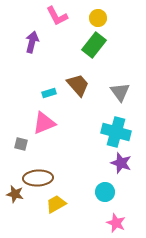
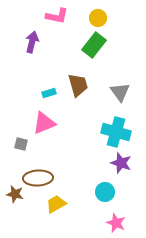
pink L-shape: rotated 50 degrees counterclockwise
brown trapezoid: rotated 25 degrees clockwise
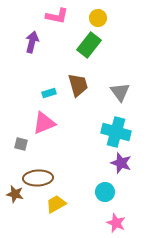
green rectangle: moved 5 px left
